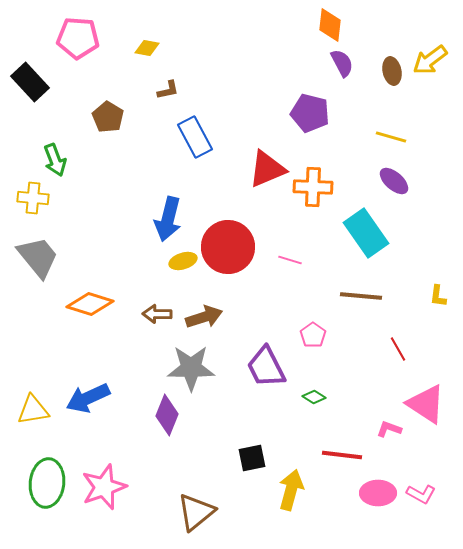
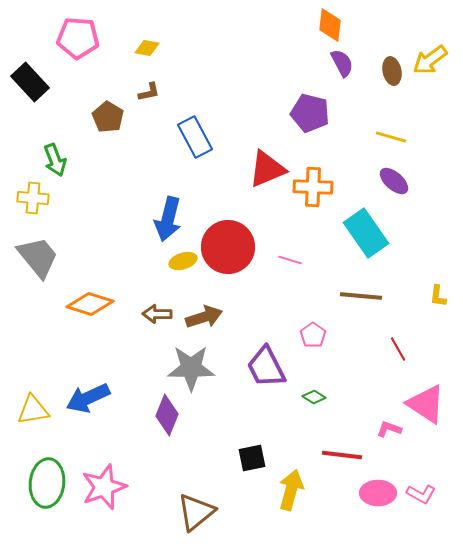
brown L-shape at (168, 90): moved 19 px left, 2 px down
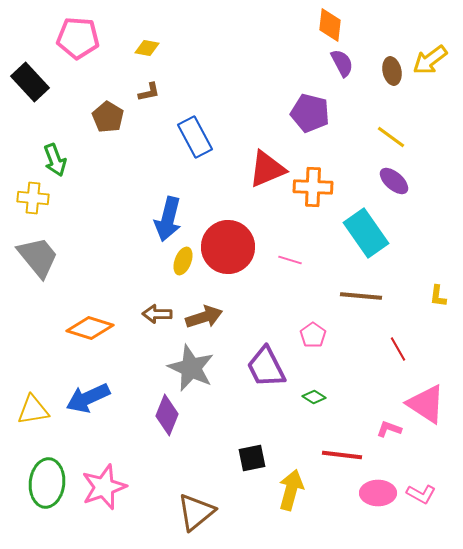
yellow line at (391, 137): rotated 20 degrees clockwise
yellow ellipse at (183, 261): rotated 52 degrees counterclockwise
orange diamond at (90, 304): moved 24 px down
gray star at (191, 368): rotated 24 degrees clockwise
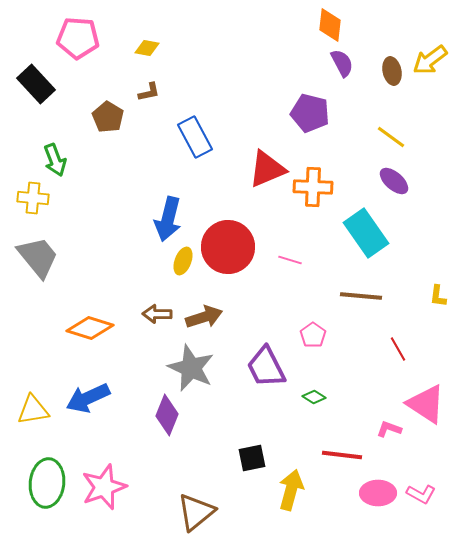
black rectangle at (30, 82): moved 6 px right, 2 px down
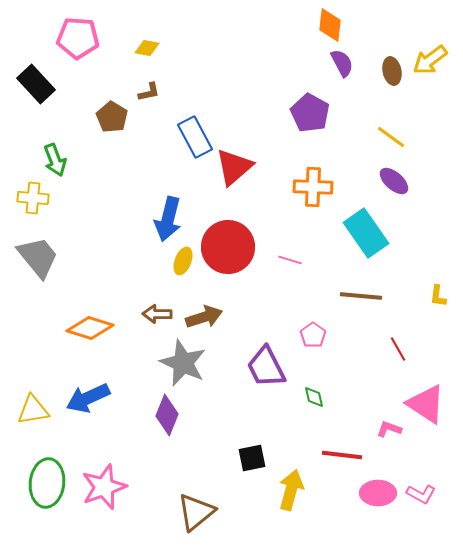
purple pentagon at (310, 113): rotated 15 degrees clockwise
brown pentagon at (108, 117): moved 4 px right
red triangle at (267, 169): moved 33 px left, 2 px up; rotated 18 degrees counterclockwise
gray star at (191, 368): moved 8 px left, 5 px up
green diamond at (314, 397): rotated 45 degrees clockwise
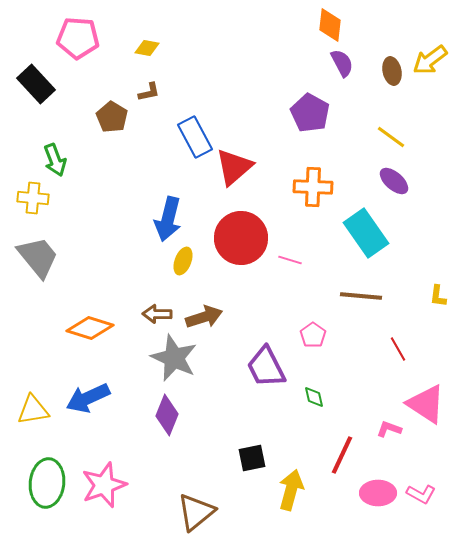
red circle at (228, 247): moved 13 px right, 9 px up
gray star at (183, 363): moved 9 px left, 5 px up
red line at (342, 455): rotated 72 degrees counterclockwise
pink star at (104, 487): moved 2 px up
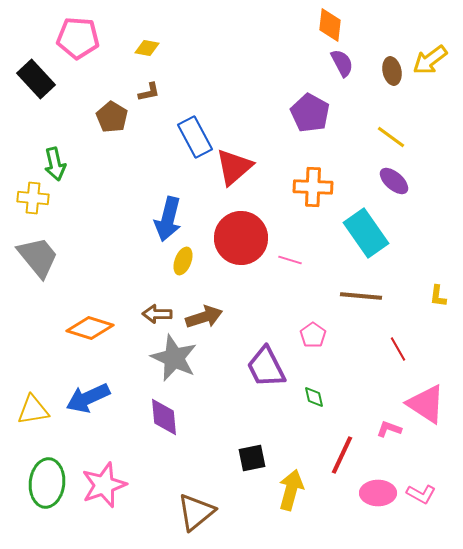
black rectangle at (36, 84): moved 5 px up
green arrow at (55, 160): moved 4 px down; rotated 8 degrees clockwise
purple diamond at (167, 415): moved 3 px left, 2 px down; rotated 27 degrees counterclockwise
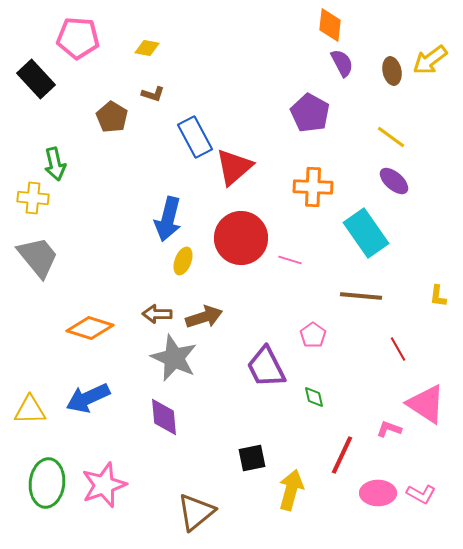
brown L-shape at (149, 92): moved 4 px right, 2 px down; rotated 30 degrees clockwise
yellow triangle at (33, 410): moved 3 px left; rotated 8 degrees clockwise
